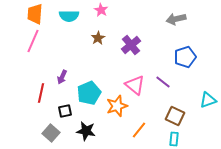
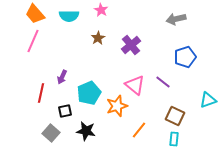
orange trapezoid: rotated 45 degrees counterclockwise
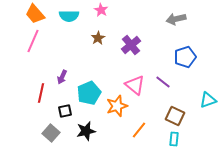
black star: rotated 24 degrees counterclockwise
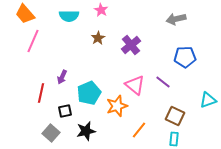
orange trapezoid: moved 10 px left
blue pentagon: rotated 15 degrees clockwise
